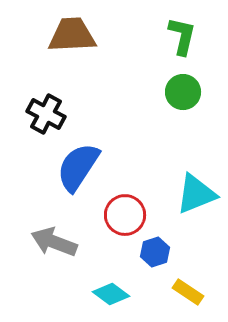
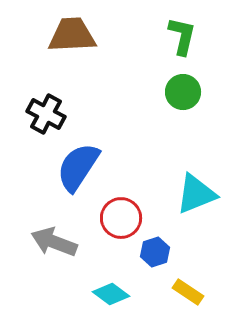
red circle: moved 4 px left, 3 px down
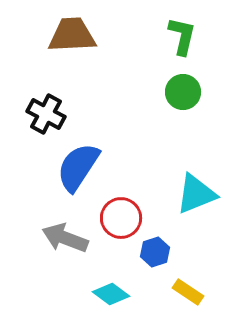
gray arrow: moved 11 px right, 4 px up
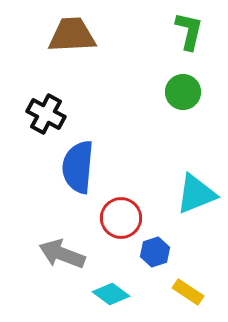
green L-shape: moved 7 px right, 5 px up
blue semicircle: rotated 28 degrees counterclockwise
gray arrow: moved 3 px left, 16 px down
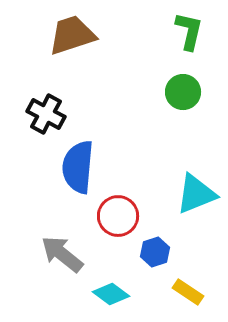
brown trapezoid: rotated 15 degrees counterclockwise
red circle: moved 3 px left, 2 px up
gray arrow: rotated 18 degrees clockwise
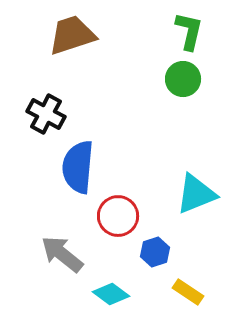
green circle: moved 13 px up
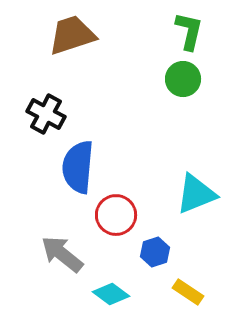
red circle: moved 2 px left, 1 px up
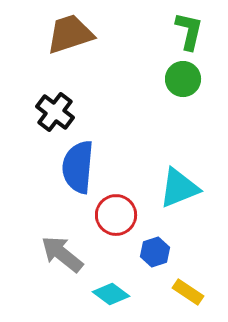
brown trapezoid: moved 2 px left, 1 px up
black cross: moved 9 px right, 2 px up; rotated 9 degrees clockwise
cyan triangle: moved 17 px left, 6 px up
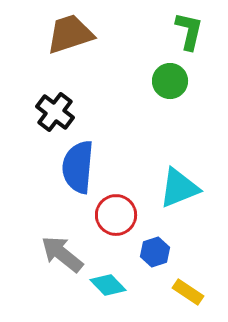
green circle: moved 13 px left, 2 px down
cyan diamond: moved 3 px left, 9 px up; rotated 9 degrees clockwise
